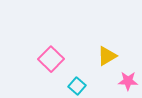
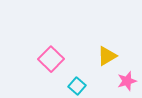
pink star: moved 1 px left; rotated 18 degrees counterclockwise
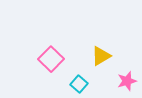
yellow triangle: moved 6 px left
cyan square: moved 2 px right, 2 px up
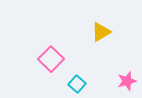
yellow triangle: moved 24 px up
cyan square: moved 2 px left
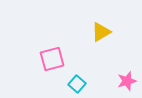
pink square: moved 1 px right; rotated 30 degrees clockwise
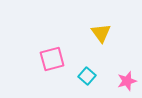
yellow triangle: moved 1 px down; rotated 35 degrees counterclockwise
cyan square: moved 10 px right, 8 px up
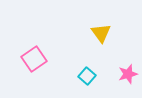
pink square: moved 18 px left; rotated 20 degrees counterclockwise
pink star: moved 1 px right, 7 px up
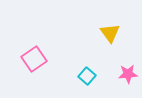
yellow triangle: moved 9 px right
pink star: rotated 12 degrees clockwise
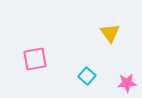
pink square: moved 1 px right; rotated 25 degrees clockwise
pink star: moved 1 px left, 9 px down
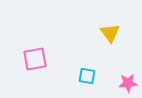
cyan square: rotated 30 degrees counterclockwise
pink star: moved 1 px right
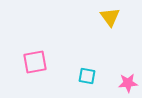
yellow triangle: moved 16 px up
pink square: moved 3 px down
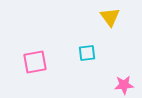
cyan square: moved 23 px up; rotated 18 degrees counterclockwise
pink star: moved 4 px left, 2 px down
